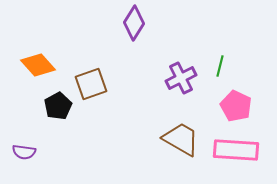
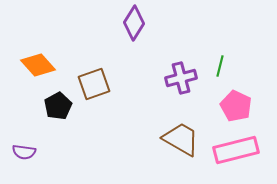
purple cross: rotated 12 degrees clockwise
brown square: moved 3 px right
pink rectangle: rotated 18 degrees counterclockwise
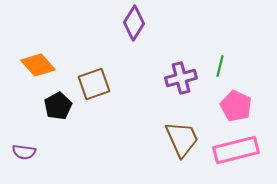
brown trapezoid: moved 1 px right; rotated 36 degrees clockwise
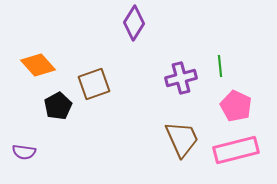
green line: rotated 20 degrees counterclockwise
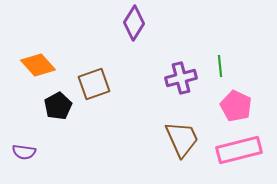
pink rectangle: moved 3 px right
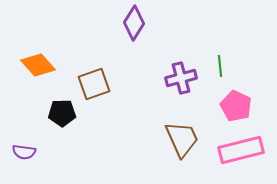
black pentagon: moved 4 px right, 7 px down; rotated 28 degrees clockwise
pink rectangle: moved 2 px right
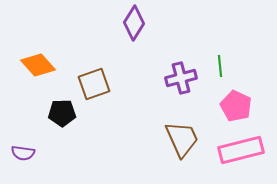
purple semicircle: moved 1 px left, 1 px down
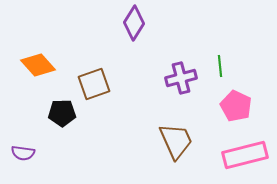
brown trapezoid: moved 6 px left, 2 px down
pink rectangle: moved 4 px right, 5 px down
